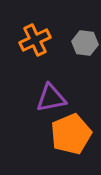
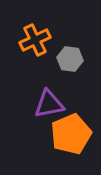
gray hexagon: moved 15 px left, 16 px down
purple triangle: moved 2 px left, 6 px down
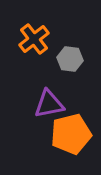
orange cross: moved 1 px left, 1 px up; rotated 12 degrees counterclockwise
orange pentagon: rotated 9 degrees clockwise
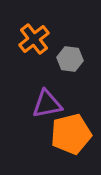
purple triangle: moved 2 px left
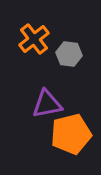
gray hexagon: moved 1 px left, 5 px up
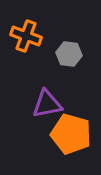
orange cross: moved 8 px left, 3 px up; rotated 32 degrees counterclockwise
orange pentagon: rotated 30 degrees clockwise
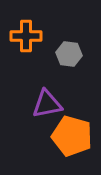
orange cross: rotated 20 degrees counterclockwise
orange pentagon: moved 1 px right, 2 px down
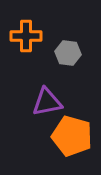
gray hexagon: moved 1 px left, 1 px up
purple triangle: moved 2 px up
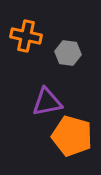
orange cross: rotated 12 degrees clockwise
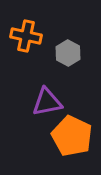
gray hexagon: rotated 20 degrees clockwise
orange pentagon: rotated 9 degrees clockwise
